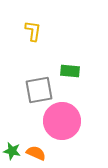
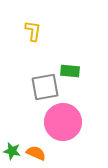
gray square: moved 6 px right, 3 px up
pink circle: moved 1 px right, 1 px down
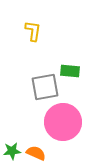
green star: rotated 18 degrees counterclockwise
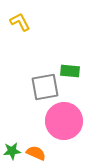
yellow L-shape: moved 13 px left, 9 px up; rotated 35 degrees counterclockwise
pink circle: moved 1 px right, 1 px up
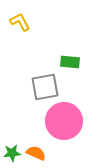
green rectangle: moved 9 px up
green star: moved 2 px down
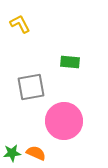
yellow L-shape: moved 2 px down
gray square: moved 14 px left
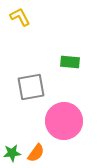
yellow L-shape: moved 7 px up
orange semicircle: rotated 102 degrees clockwise
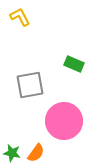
green rectangle: moved 4 px right, 2 px down; rotated 18 degrees clockwise
gray square: moved 1 px left, 2 px up
green star: rotated 18 degrees clockwise
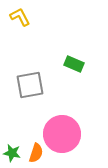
pink circle: moved 2 px left, 13 px down
orange semicircle: rotated 18 degrees counterclockwise
